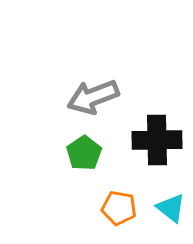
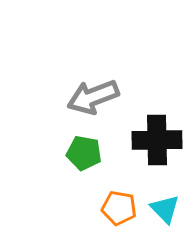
green pentagon: rotated 28 degrees counterclockwise
cyan triangle: moved 6 px left, 1 px down; rotated 8 degrees clockwise
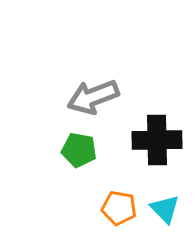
green pentagon: moved 5 px left, 3 px up
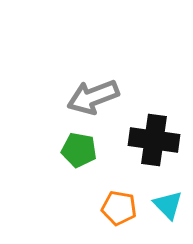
black cross: moved 3 px left; rotated 9 degrees clockwise
cyan triangle: moved 3 px right, 4 px up
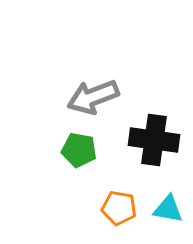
cyan triangle: moved 4 px down; rotated 36 degrees counterclockwise
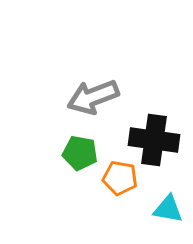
green pentagon: moved 1 px right, 3 px down
orange pentagon: moved 1 px right, 30 px up
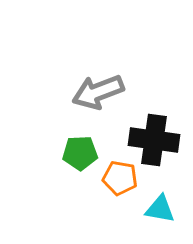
gray arrow: moved 5 px right, 5 px up
green pentagon: rotated 12 degrees counterclockwise
cyan triangle: moved 8 px left
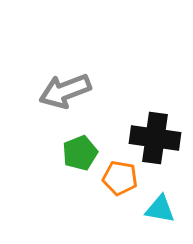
gray arrow: moved 33 px left, 1 px up
black cross: moved 1 px right, 2 px up
green pentagon: rotated 20 degrees counterclockwise
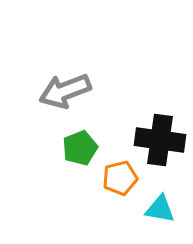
black cross: moved 5 px right, 2 px down
green pentagon: moved 5 px up
orange pentagon: rotated 24 degrees counterclockwise
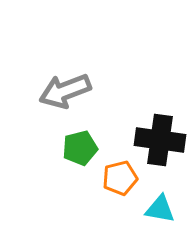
green pentagon: rotated 8 degrees clockwise
